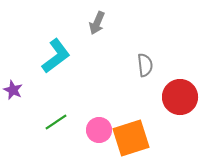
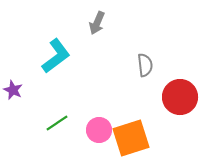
green line: moved 1 px right, 1 px down
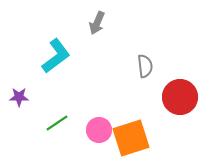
gray semicircle: moved 1 px down
purple star: moved 6 px right, 7 px down; rotated 24 degrees counterclockwise
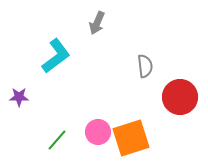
green line: moved 17 px down; rotated 15 degrees counterclockwise
pink circle: moved 1 px left, 2 px down
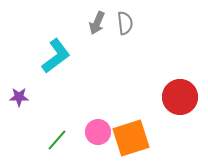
gray semicircle: moved 20 px left, 43 px up
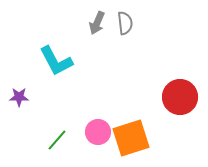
cyan L-shape: moved 5 px down; rotated 99 degrees clockwise
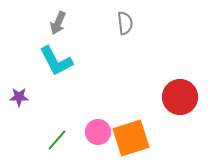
gray arrow: moved 39 px left
